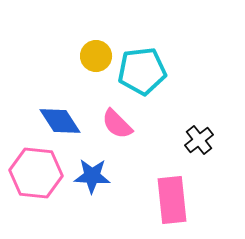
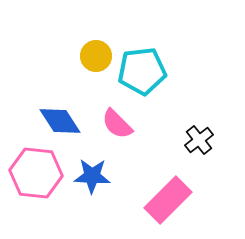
pink rectangle: moved 4 px left; rotated 51 degrees clockwise
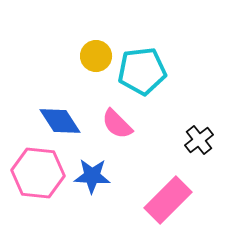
pink hexagon: moved 2 px right
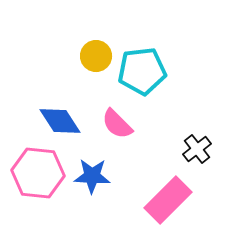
black cross: moved 2 px left, 9 px down
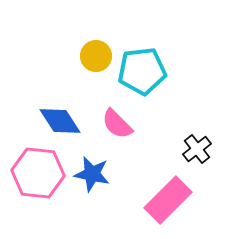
blue star: moved 2 px up; rotated 9 degrees clockwise
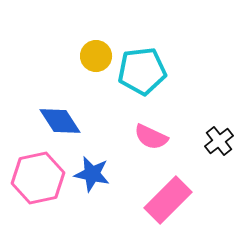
pink semicircle: moved 34 px right, 13 px down; rotated 20 degrees counterclockwise
black cross: moved 22 px right, 8 px up
pink hexagon: moved 5 px down; rotated 18 degrees counterclockwise
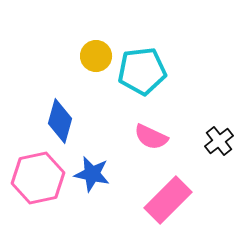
blue diamond: rotated 48 degrees clockwise
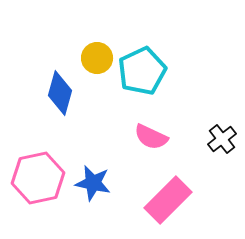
yellow circle: moved 1 px right, 2 px down
cyan pentagon: rotated 18 degrees counterclockwise
blue diamond: moved 28 px up
black cross: moved 3 px right, 2 px up
blue star: moved 1 px right, 9 px down
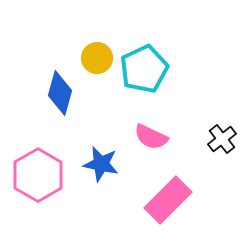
cyan pentagon: moved 2 px right, 2 px up
pink hexagon: moved 3 px up; rotated 18 degrees counterclockwise
blue star: moved 8 px right, 19 px up
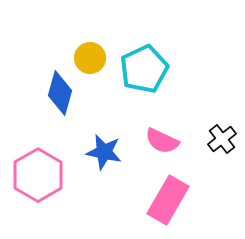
yellow circle: moved 7 px left
pink semicircle: moved 11 px right, 4 px down
blue star: moved 3 px right, 12 px up
pink rectangle: rotated 15 degrees counterclockwise
